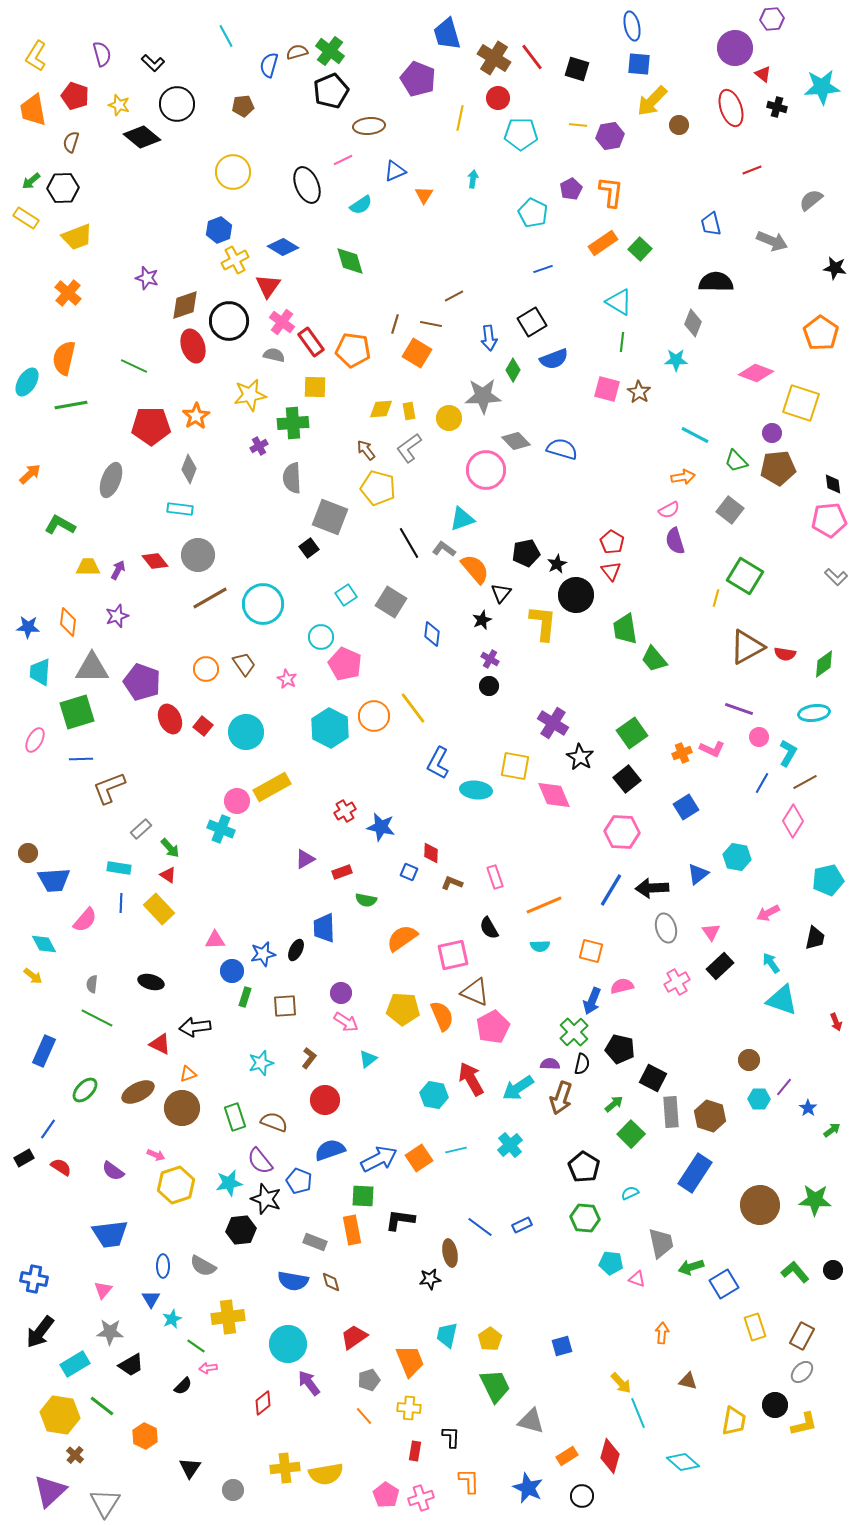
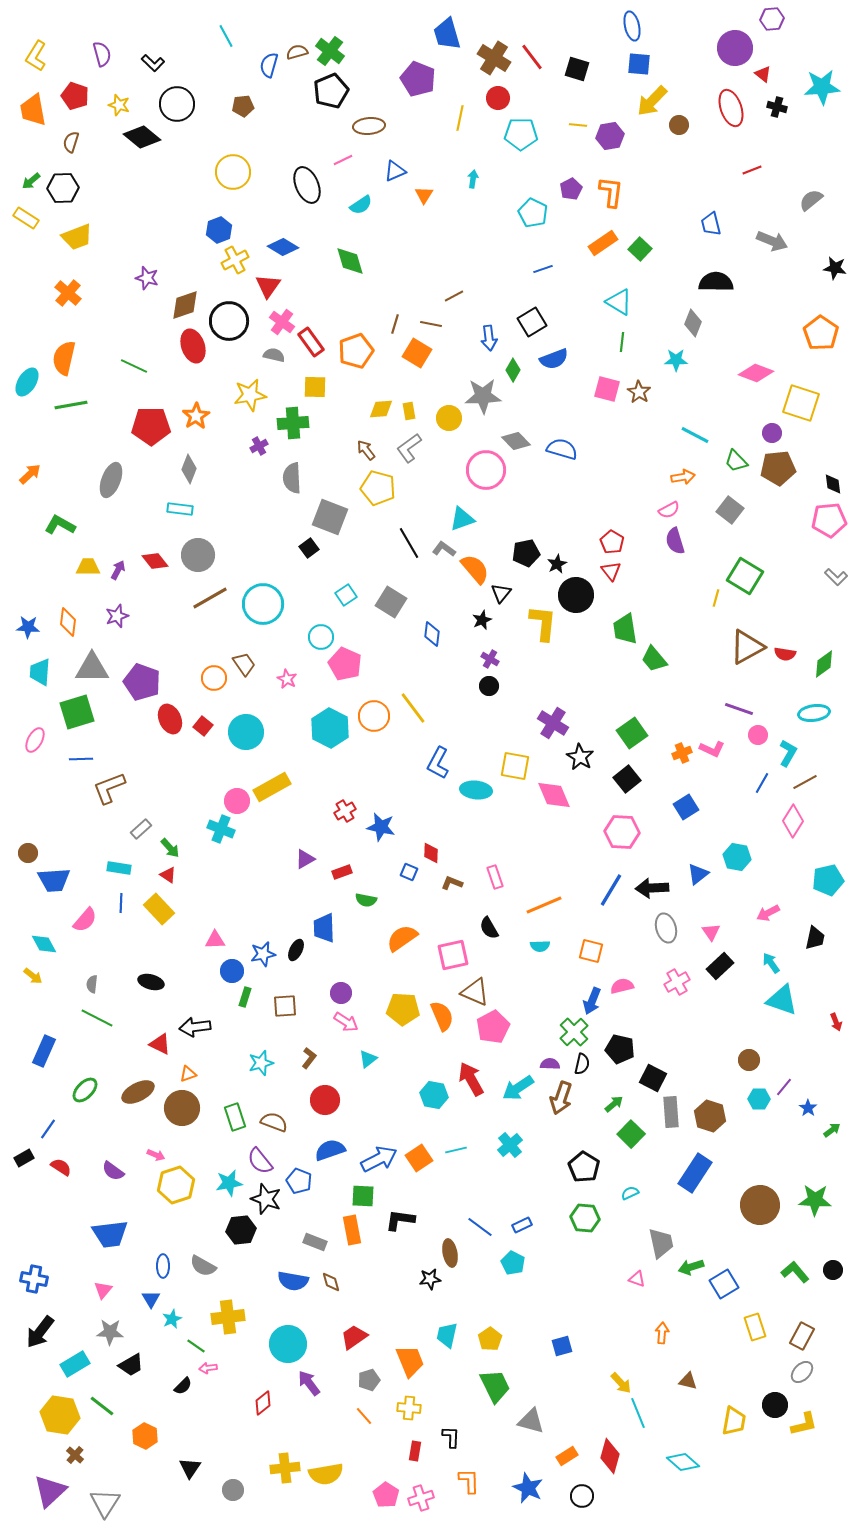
orange pentagon at (353, 350): moved 3 px right, 1 px down; rotated 28 degrees counterclockwise
orange circle at (206, 669): moved 8 px right, 9 px down
pink circle at (759, 737): moved 1 px left, 2 px up
cyan pentagon at (611, 1263): moved 98 px left; rotated 20 degrees clockwise
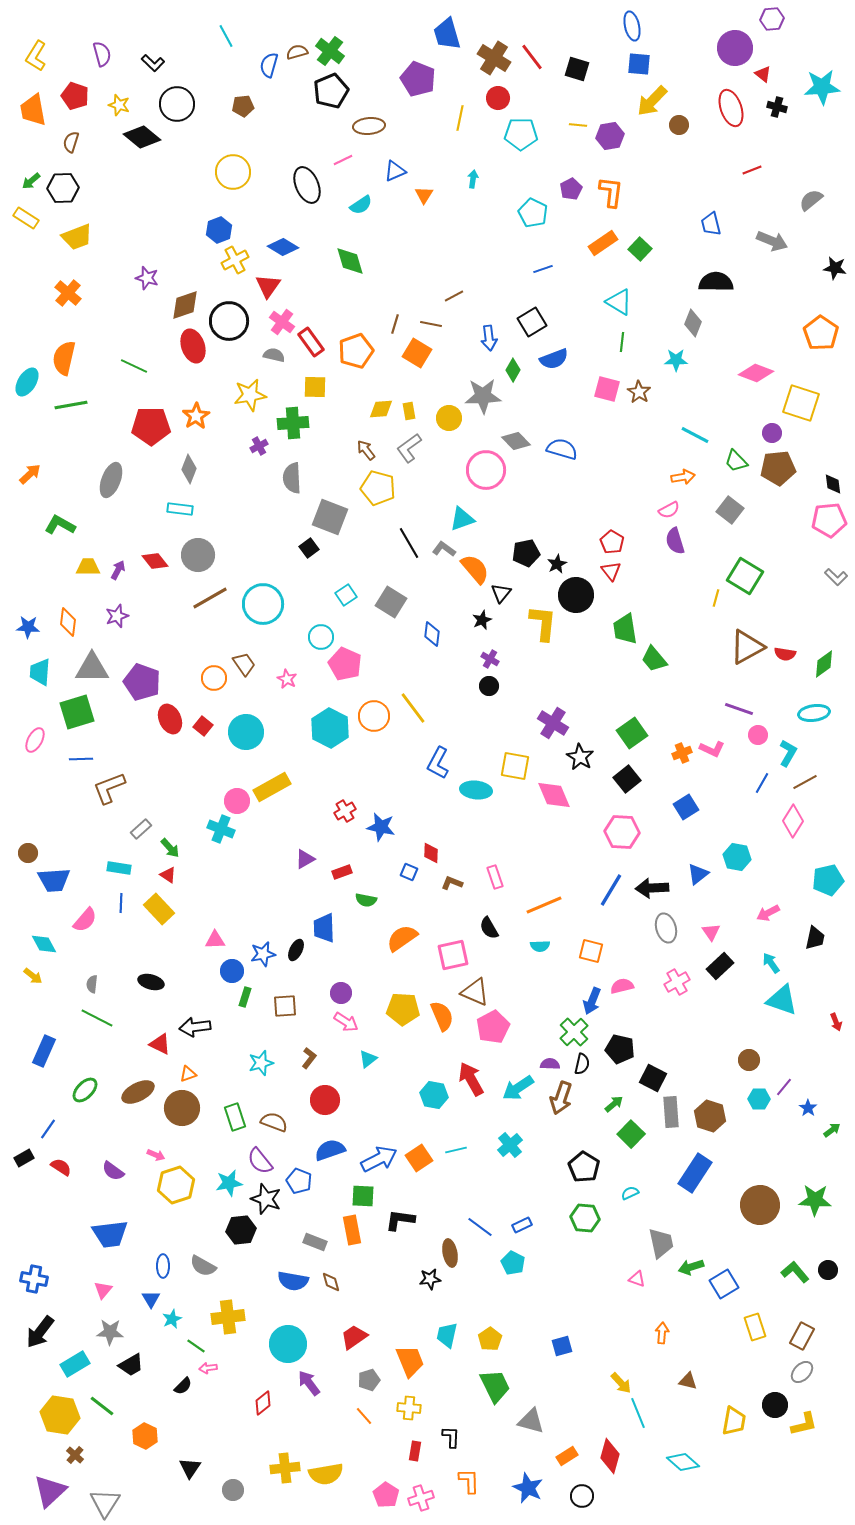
black circle at (833, 1270): moved 5 px left
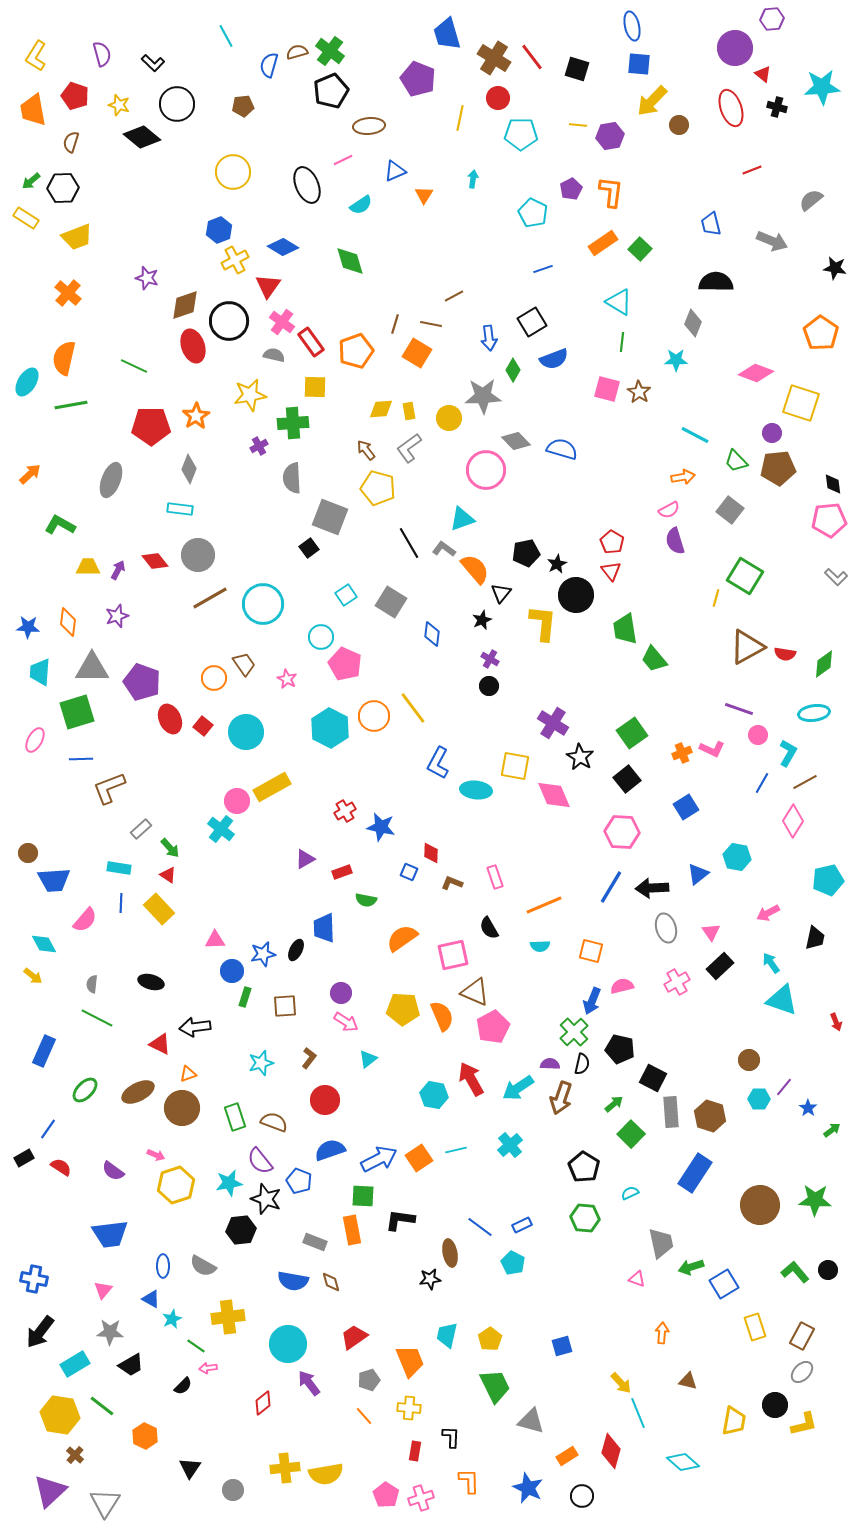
cyan cross at (221, 829): rotated 16 degrees clockwise
blue line at (611, 890): moved 3 px up
blue triangle at (151, 1299): rotated 30 degrees counterclockwise
red diamond at (610, 1456): moved 1 px right, 5 px up
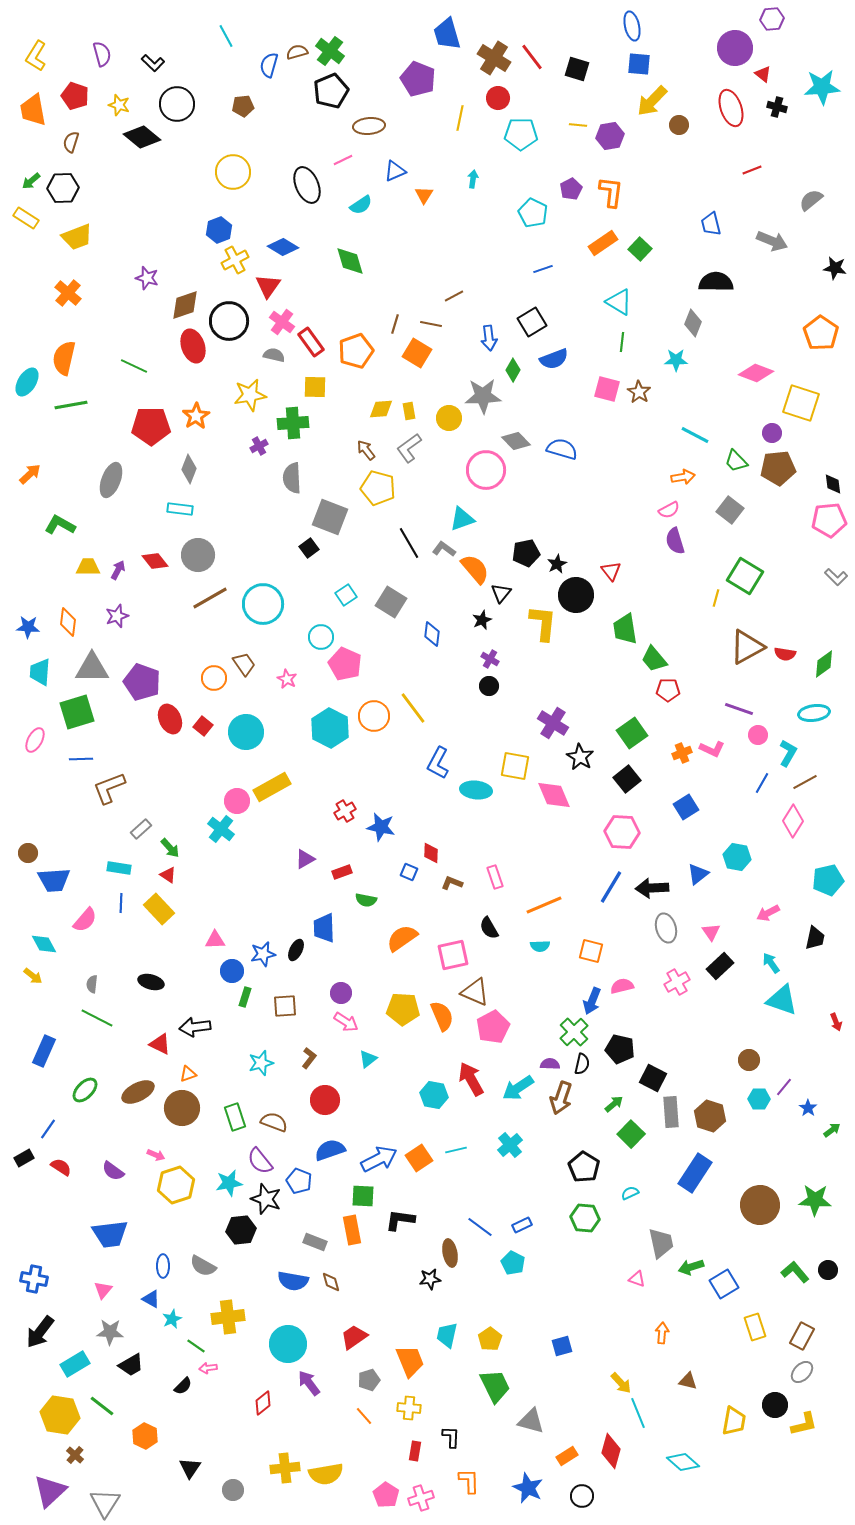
red pentagon at (612, 542): moved 56 px right, 148 px down; rotated 30 degrees counterclockwise
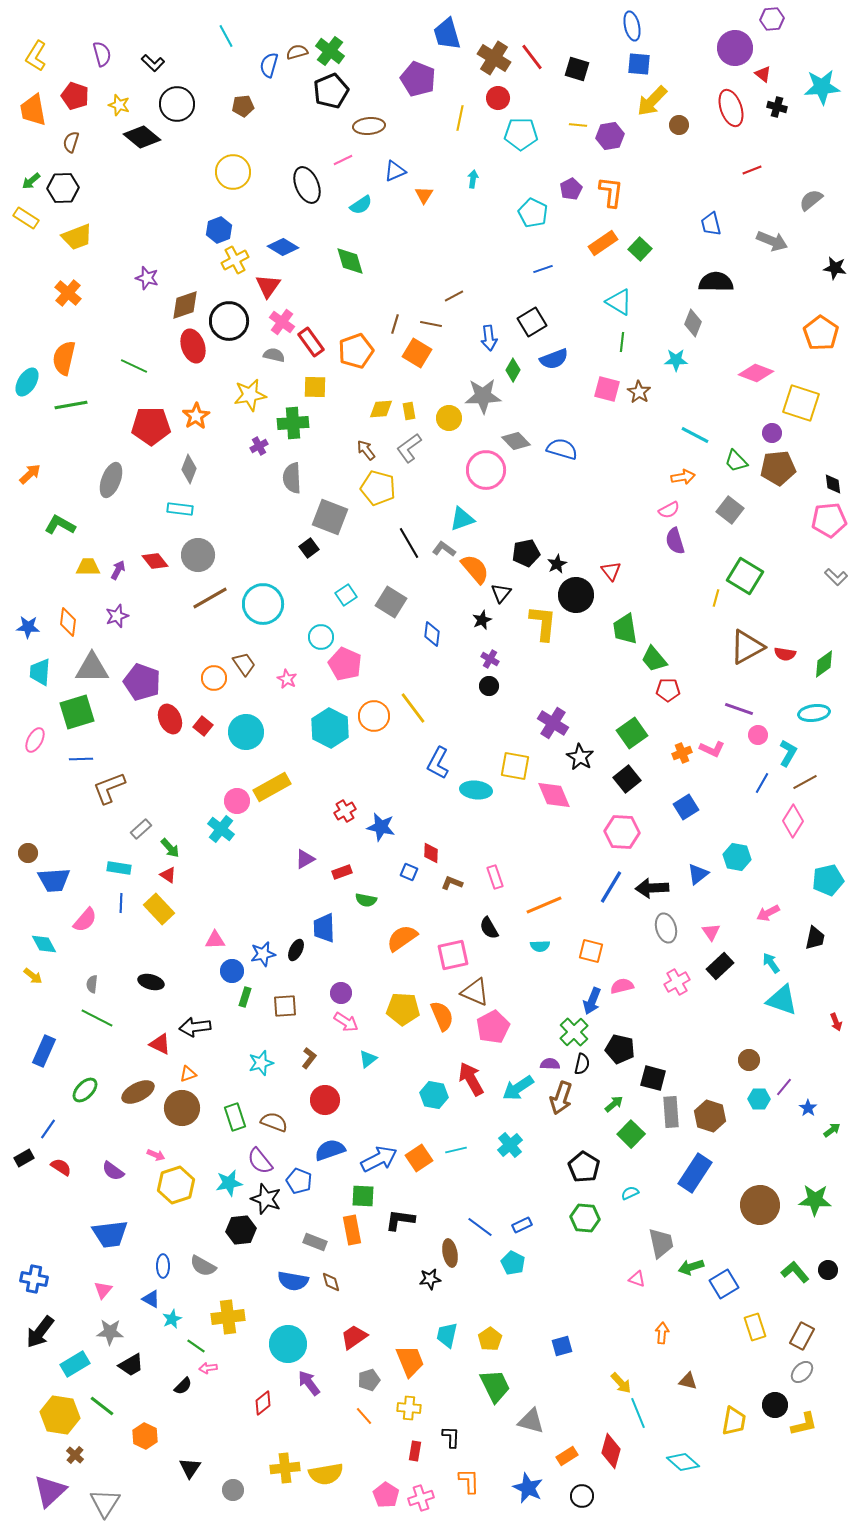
black square at (653, 1078): rotated 12 degrees counterclockwise
